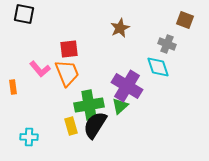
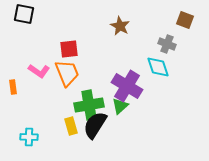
brown star: moved 2 px up; rotated 18 degrees counterclockwise
pink L-shape: moved 1 px left, 2 px down; rotated 15 degrees counterclockwise
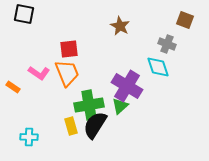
pink L-shape: moved 2 px down
orange rectangle: rotated 48 degrees counterclockwise
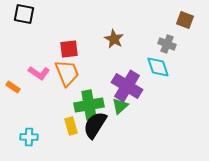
brown star: moved 6 px left, 13 px down
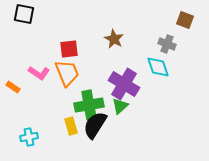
purple cross: moved 3 px left, 2 px up
cyan cross: rotated 12 degrees counterclockwise
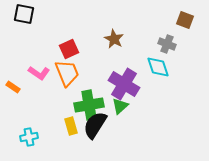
red square: rotated 18 degrees counterclockwise
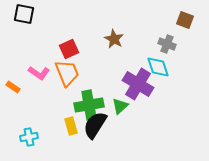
purple cross: moved 14 px right
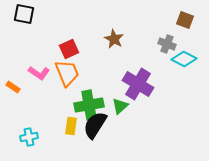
cyan diamond: moved 26 px right, 8 px up; rotated 45 degrees counterclockwise
yellow rectangle: rotated 24 degrees clockwise
